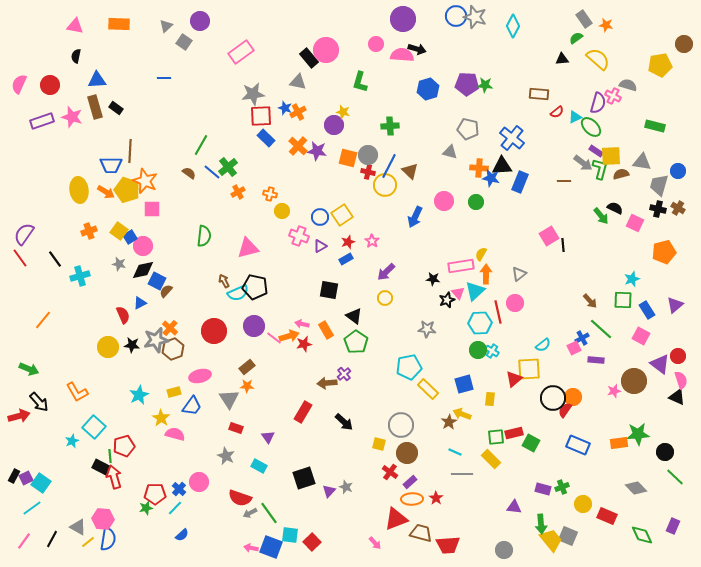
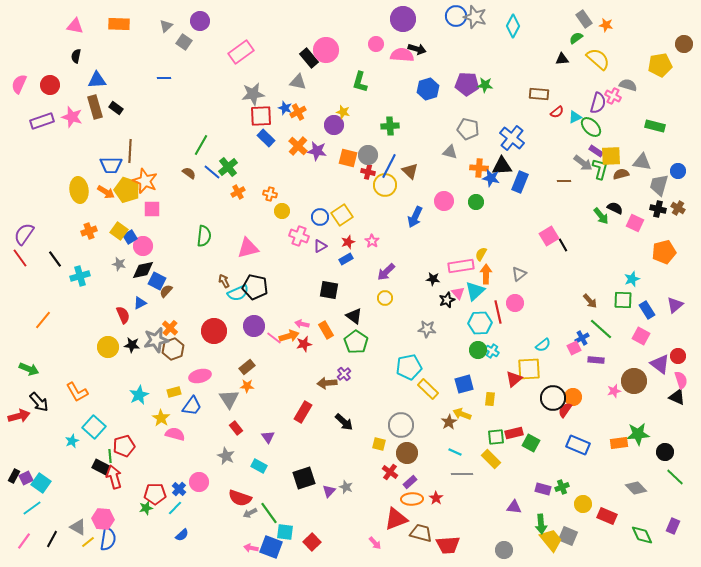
black line at (563, 245): rotated 24 degrees counterclockwise
red rectangle at (236, 428): rotated 32 degrees clockwise
cyan square at (290, 535): moved 5 px left, 3 px up
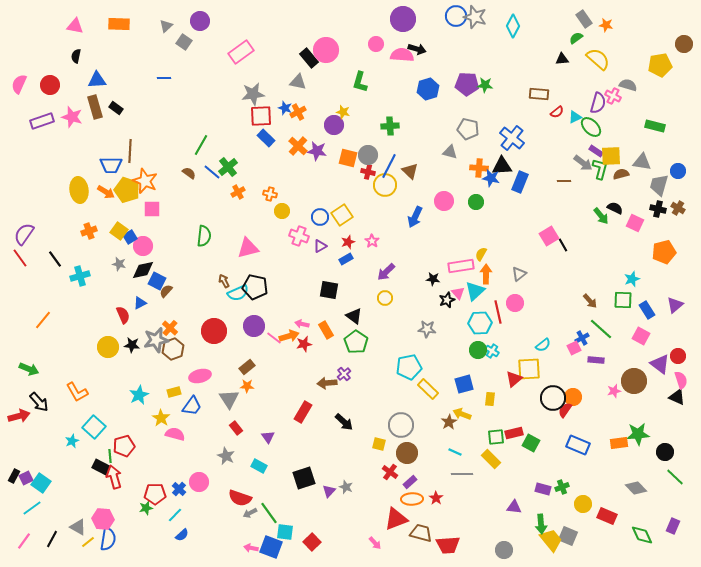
cyan line at (175, 508): moved 7 px down
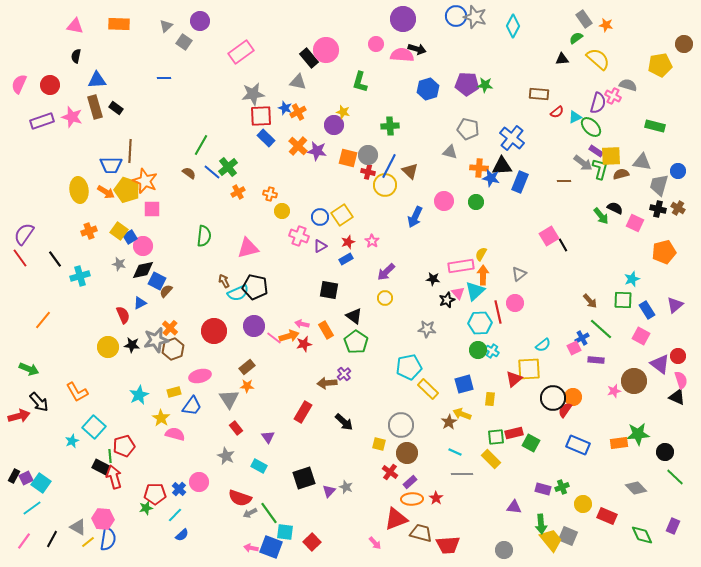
orange arrow at (486, 274): moved 3 px left, 1 px down
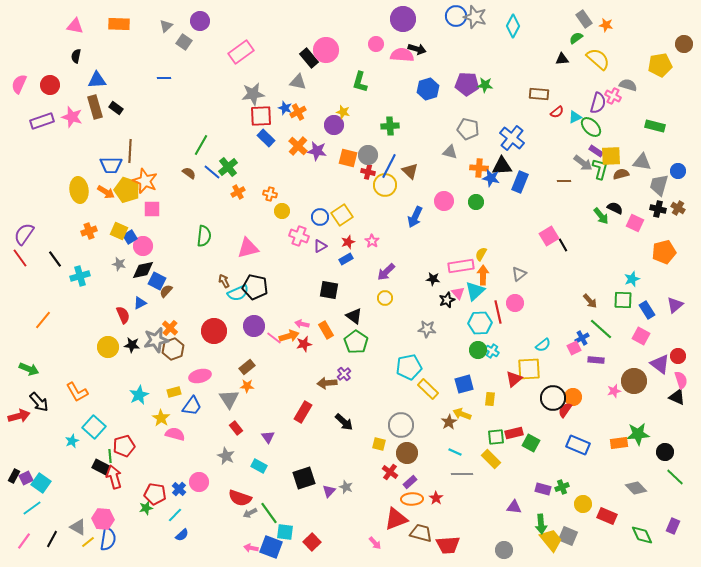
yellow square at (119, 231): rotated 12 degrees counterclockwise
red pentagon at (155, 494): rotated 10 degrees clockwise
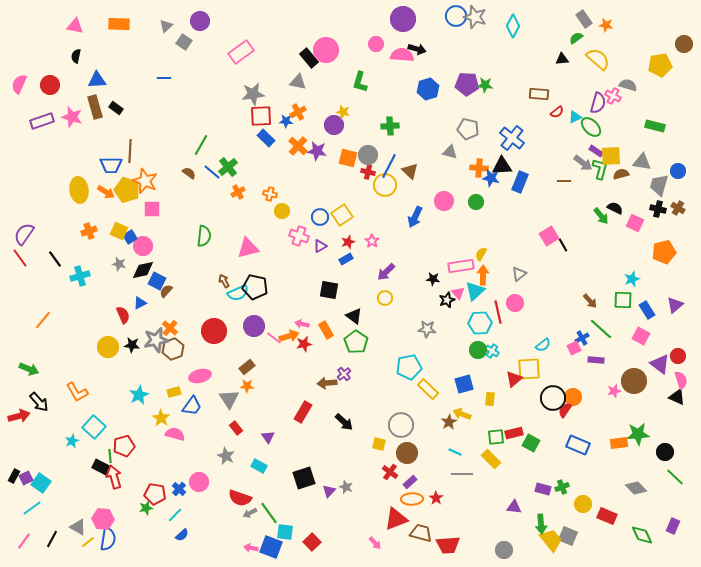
blue star at (285, 108): moved 1 px right, 13 px down; rotated 16 degrees counterclockwise
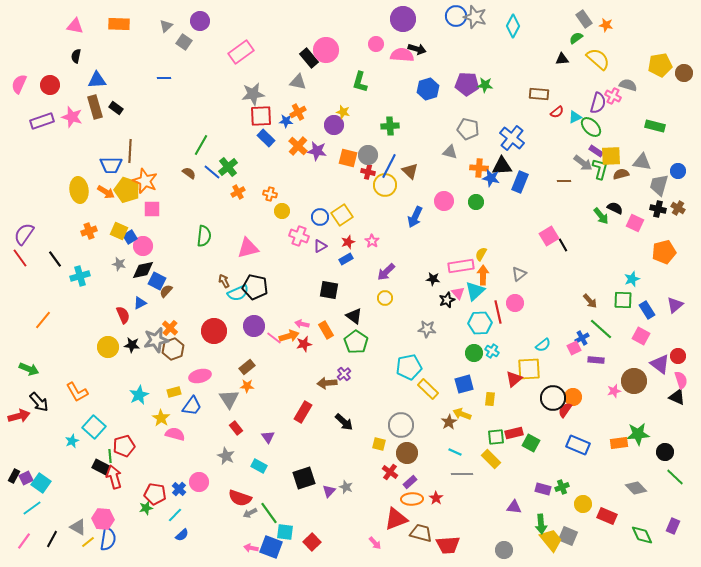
brown circle at (684, 44): moved 29 px down
green circle at (478, 350): moved 4 px left, 3 px down
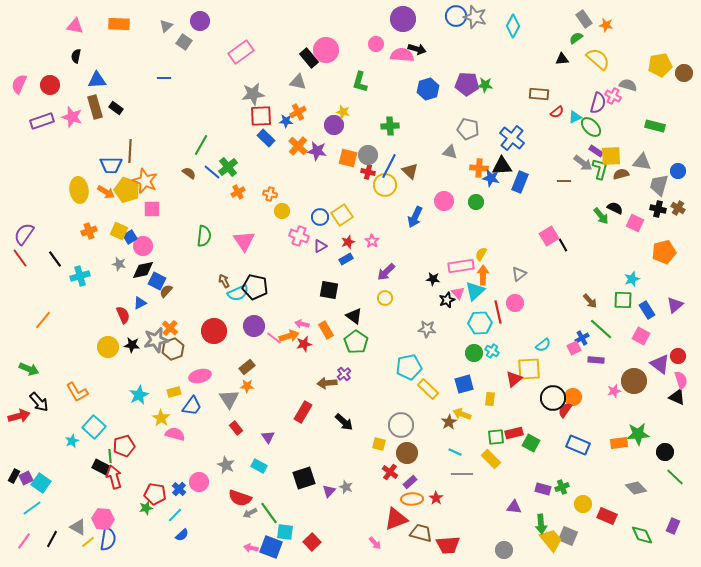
pink triangle at (248, 248): moved 4 px left, 7 px up; rotated 50 degrees counterclockwise
gray star at (226, 456): moved 9 px down
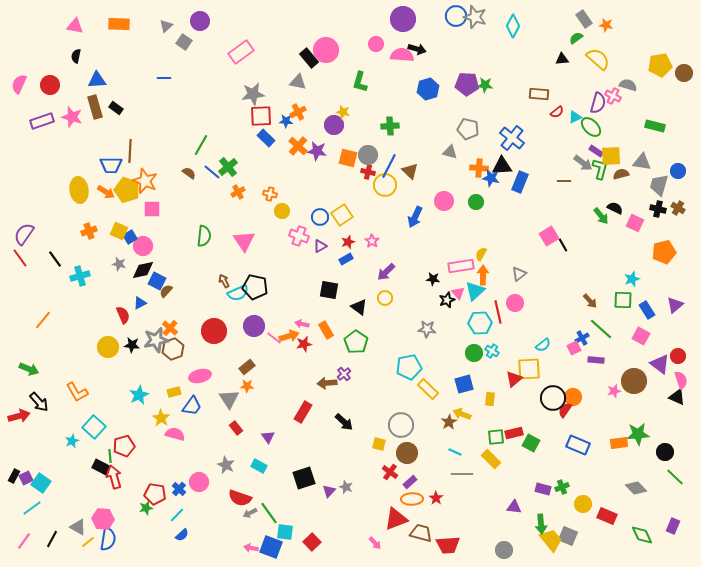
black triangle at (354, 316): moved 5 px right, 9 px up
cyan line at (175, 515): moved 2 px right
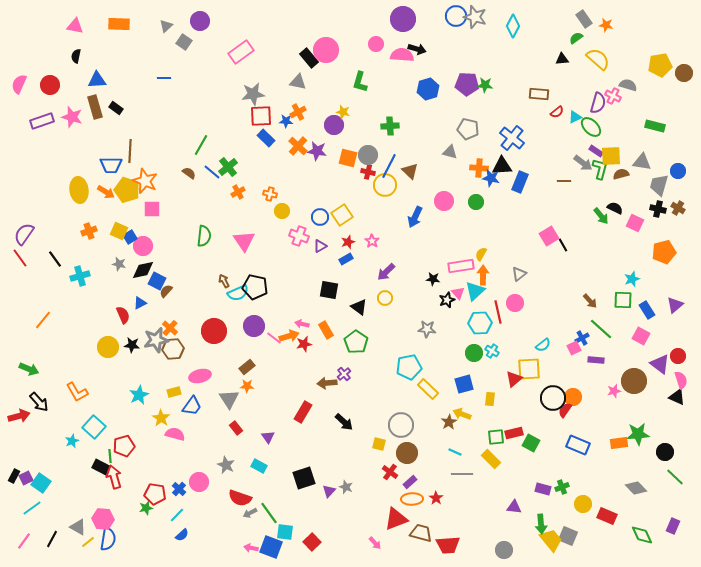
brown hexagon at (173, 349): rotated 15 degrees clockwise
